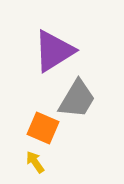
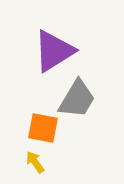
orange square: rotated 12 degrees counterclockwise
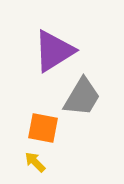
gray trapezoid: moved 5 px right, 2 px up
yellow arrow: rotated 10 degrees counterclockwise
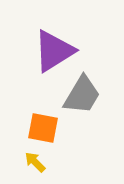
gray trapezoid: moved 2 px up
